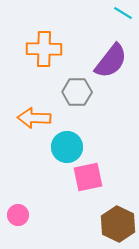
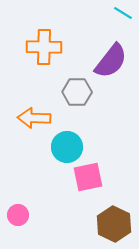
orange cross: moved 2 px up
brown hexagon: moved 4 px left
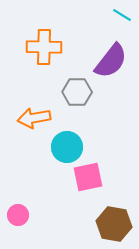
cyan line: moved 1 px left, 2 px down
orange arrow: rotated 12 degrees counterclockwise
brown hexagon: rotated 16 degrees counterclockwise
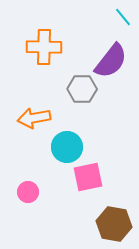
cyan line: moved 1 px right, 2 px down; rotated 18 degrees clockwise
gray hexagon: moved 5 px right, 3 px up
pink circle: moved 10 px right, 23 px up
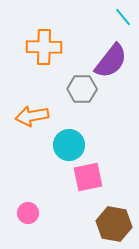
orange arrow: moved 2 px left, 2 px up
cyan circle: moved 2 px right, 2 px up
pink circle: moved 21 px down
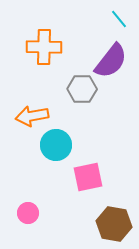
cyan line: moved 4 px left, 2 px down
cyan circle: moved 13 px left
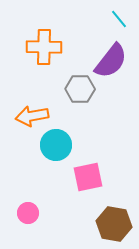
gray hexagon: moved 2 px left
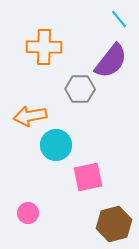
orange arrow: moved 2 px left
brown hexagon: rotated 24 degrees counterclockwise
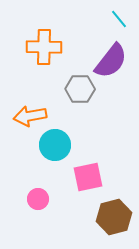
cyan circle: moved 1 px left
pink circle: moved 10 px right, 14 px up
brown hexagon: moved 7 px up
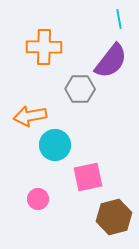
cyan line: rotated 30 degrees clockwise
